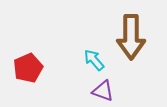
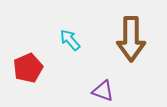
brown arrow: moved 2 px down
cyan arrow: moved 24 px left, 20 px up
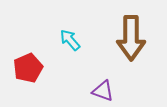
brown arrow: moved 1 px up
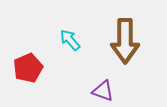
brown arrow: moved 6 px left, 3 px down
